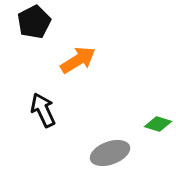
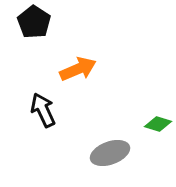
black pentagon: rotated 12 degrees counterclockwise
orange arrow: moved 9 px down; rotated 9 degrees clockwise
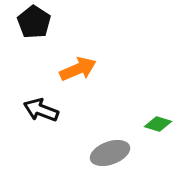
black arrow: moved 2 px left; rotated 44 degrees counterclockwise
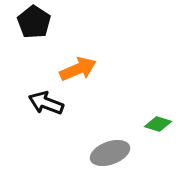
black arrow: moved 5 px right, 7 px up
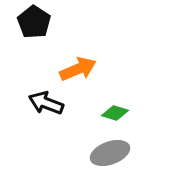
green diamond: moved 43 px left, 11 px up
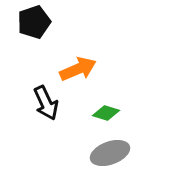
black pentagon: rotated 20 degrees clockwise
black arrow: rotated 136 degrees counterclockwise
green diamond: moved 9 px left
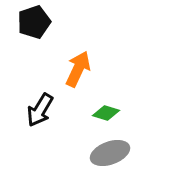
orange arrow: rotated 42 degrees counterclockwise
black arrow: moved 6 px left, 7 px down; rotated 56 degrees clockwise
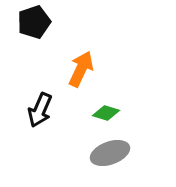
orange arrow: moved 3 px right
black arrow: rotated 8 degrees counterclockwise
